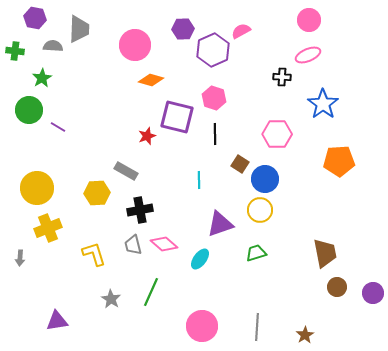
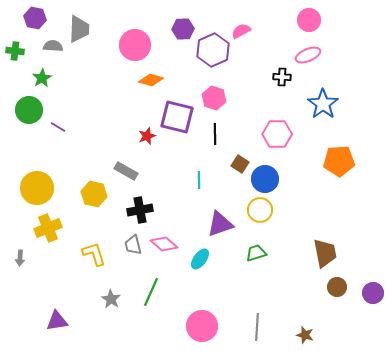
yellow hexagon at (97, 193): moved 3 px left, 1 px down; rotated 15 degrees clockwise
brown star at (305, 335): rotated 24 degrees counterclockwise
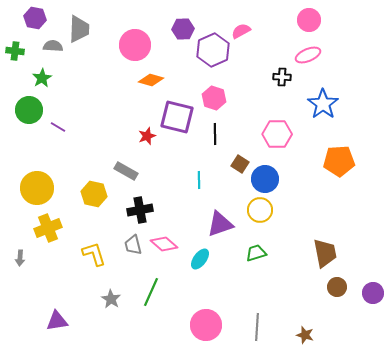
pink circle at (202, 326): moved 4 px right, 1 px up
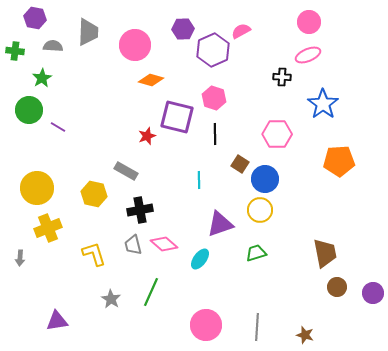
pink circle at (309, 20): moved 2 px down
gray trapezoid at (79, 29): moved 9 px right, 3 px down
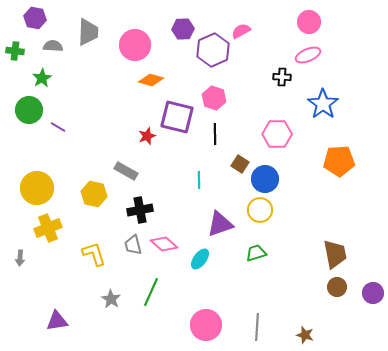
brown trapezoid at (325, 253): moved 10 px right, 1 px down
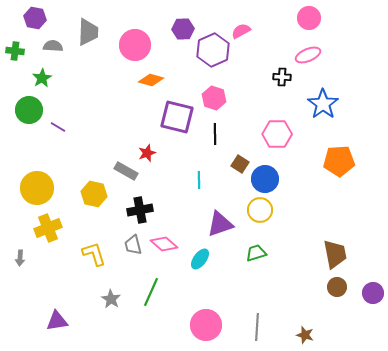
pink circle at (309, 22): moved 4 px up
red star at (147, 136): moved 17 px down
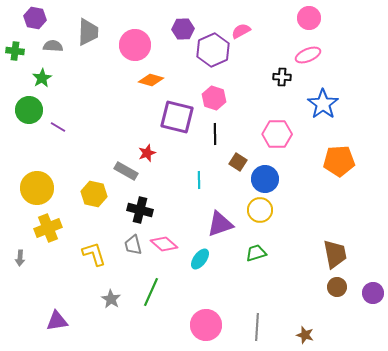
brown square at (240, 164): moved 2 px left, 2 px up
black cross at (140, 210): rotated 25 degrees clockwise
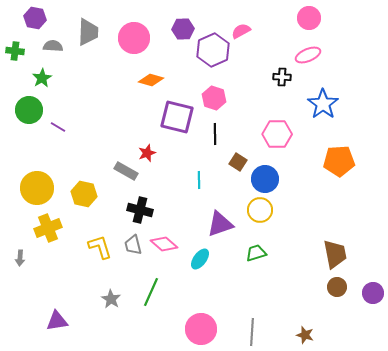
pink circle at (135, 45): moved 1 px left, 7 px up
yellow hexagon at (94, 194): moved 10 px left
yellow L-shape at (94, 254): moved 6 px right, 7 px up
pink circle at (206, 325): moved 5 px left, 4 px down
gray line at (257, 327): moved 5 px left, 5 px down
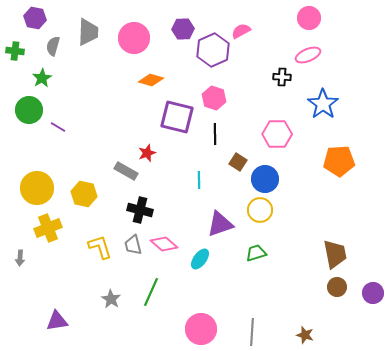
gray semicircle at (53, 46): rotated 78 degrees counterclockwise
